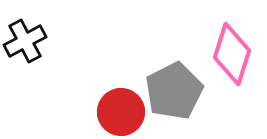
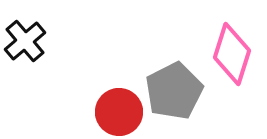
black cross: rotated 12 degrees counterclockwise
red circle: moved 2 px left
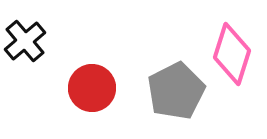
gray pentagon: moved 2 px right
red circle: moved 27 px left, 24 px up
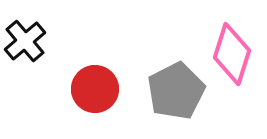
red circle: moved 3 px right, 1 px down
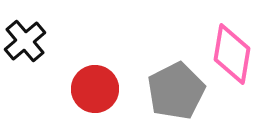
pink diamond: rotated 8 degrees counterclockwise
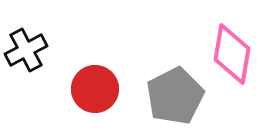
black cross: moved 1 px right, 9 px down; rotated 12 degrees clockwise
gray pentagon: moved 1 px left, 5 px down
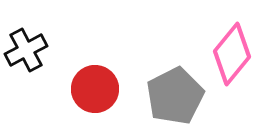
pink diamond: rotated 30 degrees clockwise
